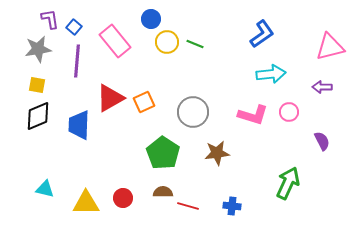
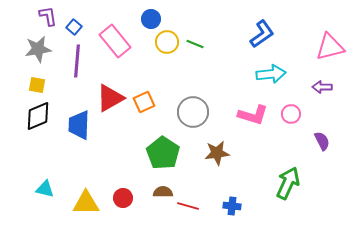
purple L-shape: moved 2 px left, 3 px up
pink circle: moved 2 px right, 2 px down
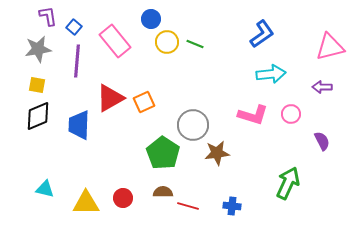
gray circle: moved 13 px down
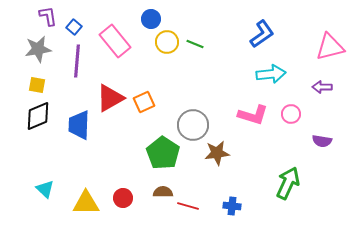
purple semicircle: rotated 126 degrees clockwise
cyan triangle: rotated 30 degrees clockwise
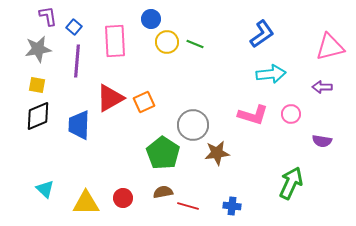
pink rectangle: rotated 36 degrees clockwise
green arrow: moved 3 px right
brown semicircle: rotated 12 degrees counterclockwise
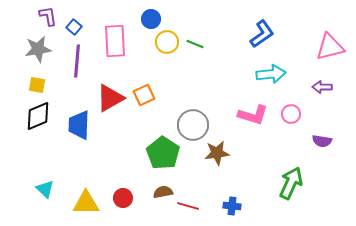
orange square: moved 7 px up
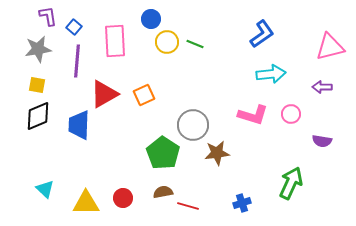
red triangle: moved 6 px left, 4 px up
blue cross: moved 10 px right, 3 px up; rotated 24 degrees counterclockwise
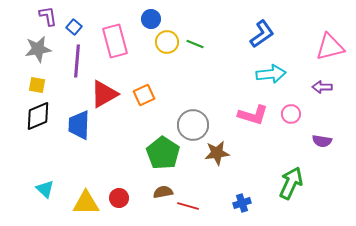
pink rectangle: rotated 12 degrees counterclockwise
red circle: moved 4 px left
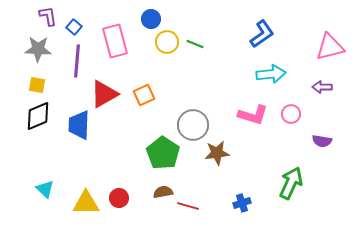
gray star: rotated 12 degrees clockwise
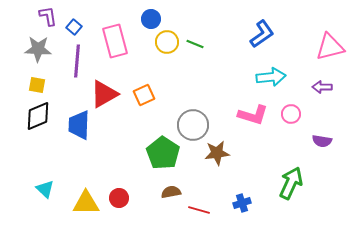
cyan arrow: moved 3 px down
brown semicircle: moved 8 px right
red line: moved 11 px right, 4 px down
